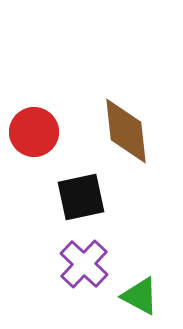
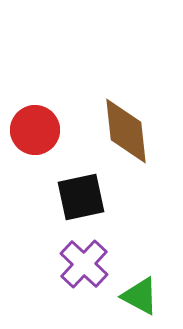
red circle: moved 1 px right, 2 px up
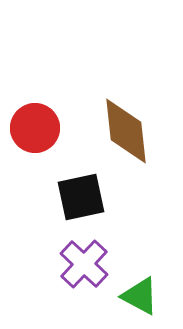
red circle: moved 2 px up
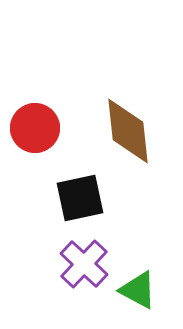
brown diamond: moved 2 px right
black square: moved 1 px left, 1 px down
green triangle: moved 2 px left, 6 px up
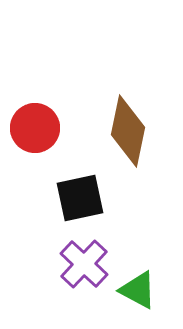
brown diamond: rotated 18 degrees clockwise
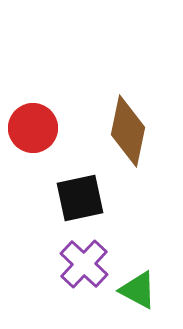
red circle: moved 2 px left
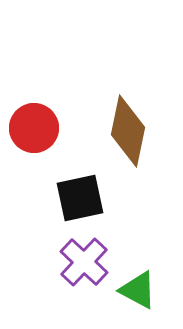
red circle: moved 1 px right
purple cross: moved 2 px up
